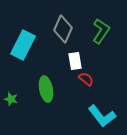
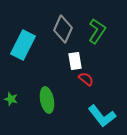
green L-shape: moved 4 px left
green ellipse: moved 1 px right, 11 px down
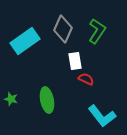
cyan rectangle: moved 2 px right, 4 px up; rotated 28 degrees clockwise
red semicircle: rotated 14 degrees counterclockwise
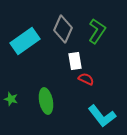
green ellipse: moved 1 px left, 1 px down
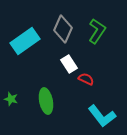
white rectangle: moved 6 px left, 3 px down; rotated 24 degrees counterclockwise
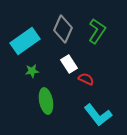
green star: moved 21 px right, 28 px up; rotated 24 degrees counterclockwise
cyan L-shape: moved 4 px left, 1 px up
